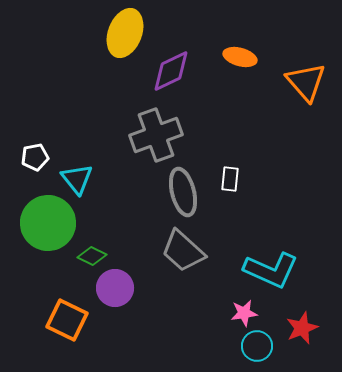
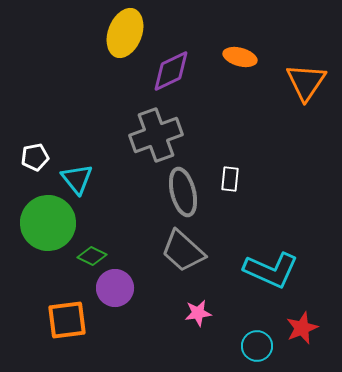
orange triangle: rotated 15 degrees clockwise
pink star: moved 46 px left
orange square: rotated 33 degrees counterclockwise
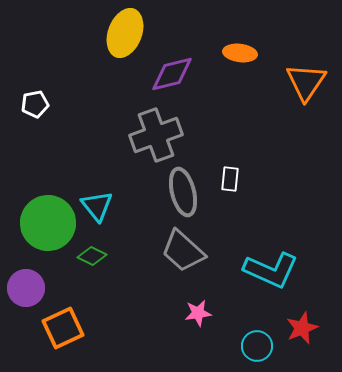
orange ellipse: moved 4 px up; rotated 8 degrees counterclockwise
purple diamond: moved 1 px right, 3 px down; rotated 12 degrees clockwise
white pentagon: moved 53 px up
cyan triangle: moved 20 px right, 27 px down
purple circle: moved 89 px left
orange square: moved 4 px left, 8 px down; rotated 18 degrees counterclockwise
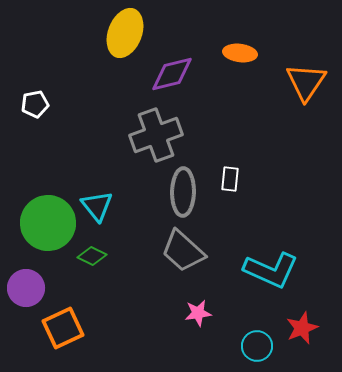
gray ellipse: rotated 15 degrees clockwise
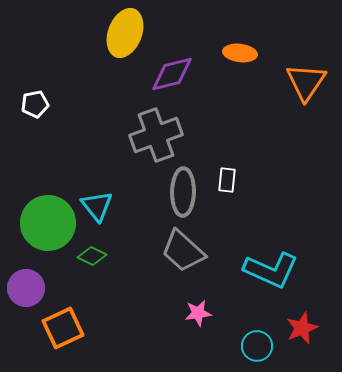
white rectangle: moved 3 px left, 1 px down
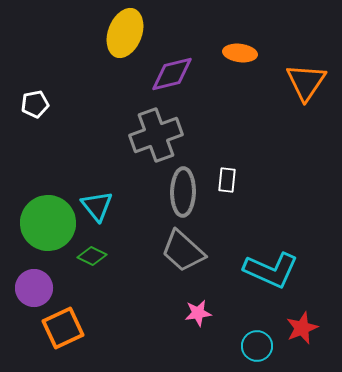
purple circle: moved 8 px right
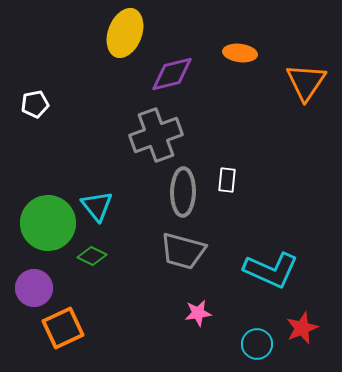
gray trapezoid: rotated 27 degrees counterclockwise
cyan circle: moved 2 px up
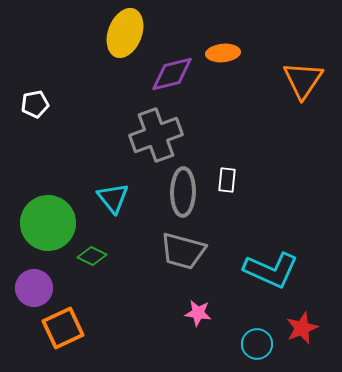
orange ellipse: moved 17 px left; rotated 12 degrees counterclockwise
orange triangle: moved 3 px left, 2 px up
cyan triangle: moved 16 px right, 8 px up
pink star: rotated 16 degrees clockwise
